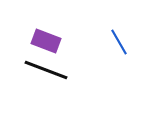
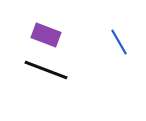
purple rectangle: moved 6 px up
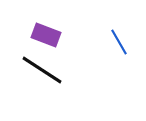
black line: moved 4 px left; rotated 12 degrees clockwise
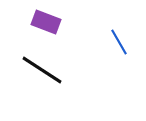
purple rectangle: moved 13 px up
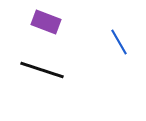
black line: rotated 15 degrees counterclockwise
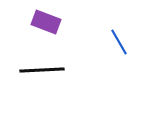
black line: rotated 21 degrees counterclockwise
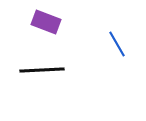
blue line: moved 2 px left, 2 px down
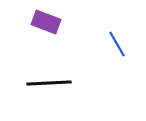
black line: moved 7 px right, 13 px down
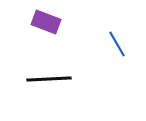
black line: moved 4 px up
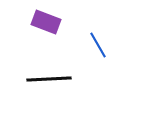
blue line: moved 19 px left, 1 px down
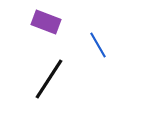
black line: rotated 54 degrees counterclockwise
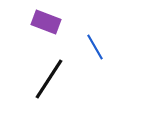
blue line: moved 3 px left, 2 px down
